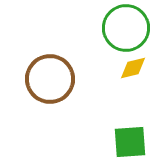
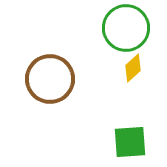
yellow diamond: rotated 28 degrees counterclockwise
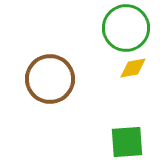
yellow diamond: rotated 32 degrees clockwise
green square: moved 3 px left
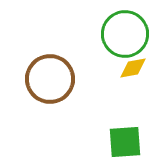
green circle: moved 1 px left, 6 px down
green square: moved 2 px left
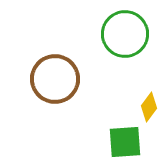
yellow diamond: moved 16 px right, 39 px down; rotated 44 degrees counterclockwise
brown circle: moved 5 px right
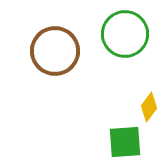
brown circle: moved 28 px up
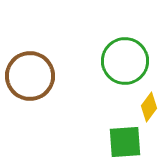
green circle: moved 27 px down
brown circle: moved 25 px left, 25 px down
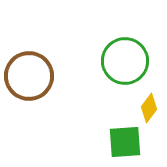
brown circle: moved 1 px left
yellow diamond: moved 1 px down
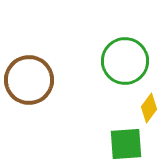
brown circle: moved 4 px down
green square: moved 1 px right, 2 px down
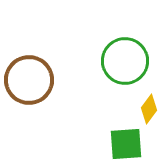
yellow diamond: moved 1 px down
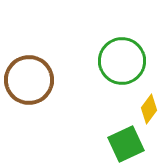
green circle: moved 3 px left
green square: rotated 21 degrees counterclockwise
